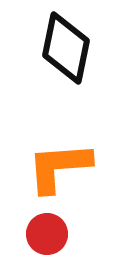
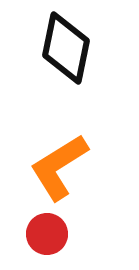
orange L-shape: rotated 28 degrees counterclockwise
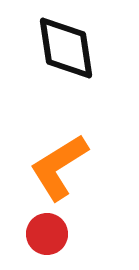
black diamond: rotated 20 degrees counterclockwise
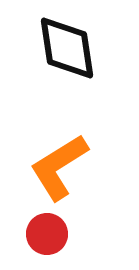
black diamond: moved 1 px right
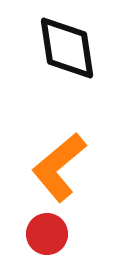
orange L-shape: rotated 8 degrees counterclockwise
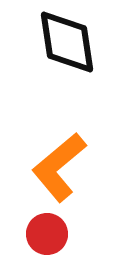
black diamond: moved 6 px up
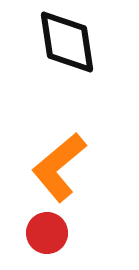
red circle: moved 1 px up
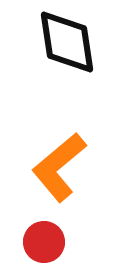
red circle: moved 3 px left, 9 px down
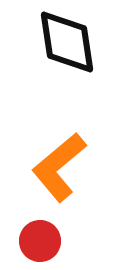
red circle: moved 4 px left, 1 px up
